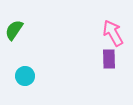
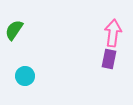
pink arrow: rotated 36 degrees clockwise
purple rectangle: rotated 12 degrees clockwise
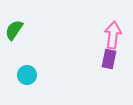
pink arrow: moved 2 px down
cyan circle: moved 2 px right, 1 px up
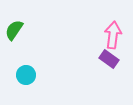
purple rectangle: rotated 66 degrees counterclockwise
cyan circle: moved 1 px left
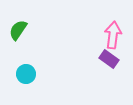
green semicircle: moved 4 px right
cyan circle: moved 1 px up
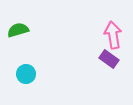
green semicircle: rotated 40 degrees clockwise
pink arrow: rotated 16 degrees counterclockwise
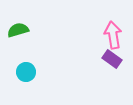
purple rectangle: moved 3 px right
cyan circle: moved 2 px up
